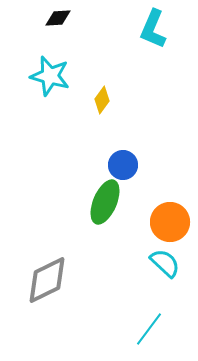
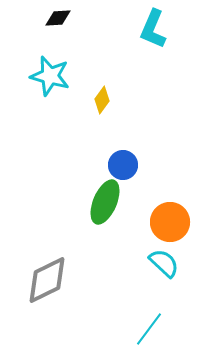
cyan semicircle: moved 1 px left
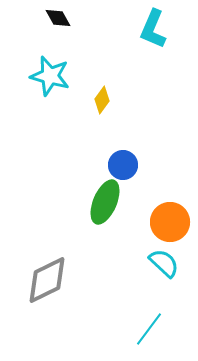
black diamond: rotated 64 degrees clockwise
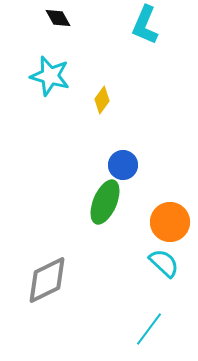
cyan L-shape: moved 8 px left, 4 px up
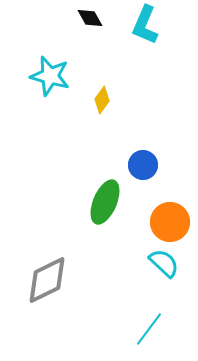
black diamond: moved 32 px right
blue circle: moved 20 px right
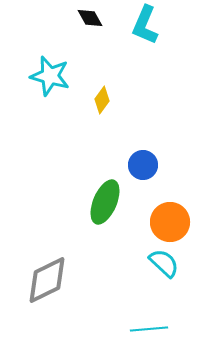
cyan line: rotated 48 degrees clockwise
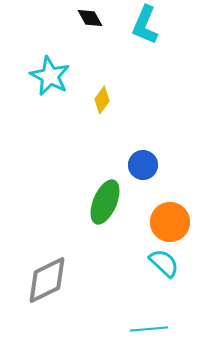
cyan star: rotated 12 degrees clockwise
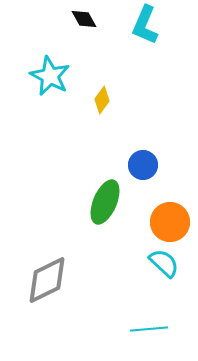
black diamond: moved 6 px left, 1 px down
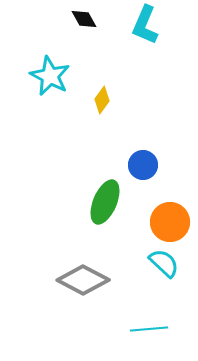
gray diamond: moved 36 px right; rotated 54 degrees clockwise
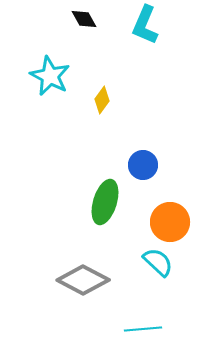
green ellipse: rotated 6 degrees counterclockwise
cyan semicircle: moved 6 px left, 1 px up
cyan line: moved 6 px left
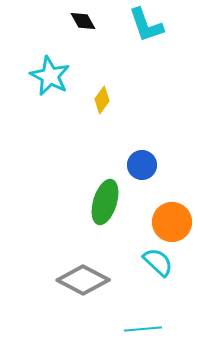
black diamond: moved 1 px left, 2 px down
cyan L-shape: moved 1 px right; rotated 42 degrees counterclockwise
blue circle: moved 1 px left
orange circle: moved 2 px right
